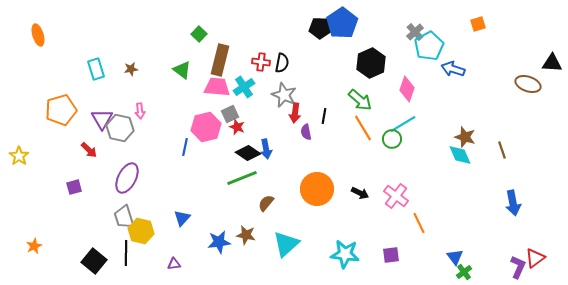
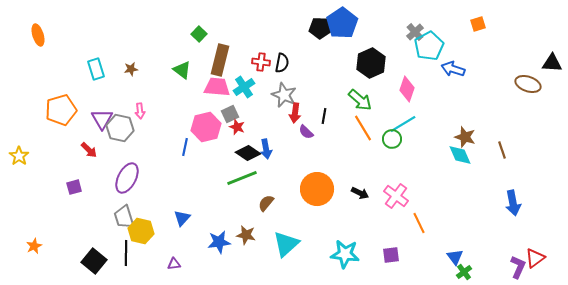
purple semicircle at (306, 132): rotated 35 degrees counterclockwise
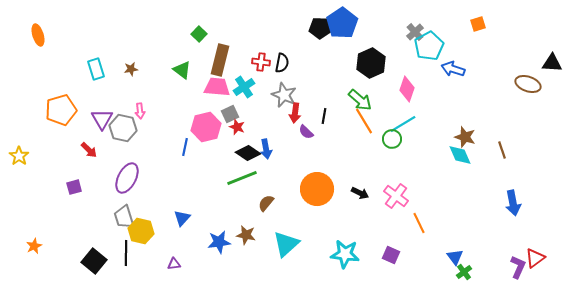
gray hexagon at (120, 128): moved 3 px right
orange line at (363, 128): moved 1 px right, 7 px up
purple square at (391, 255): rotated 30 degrees clockwise
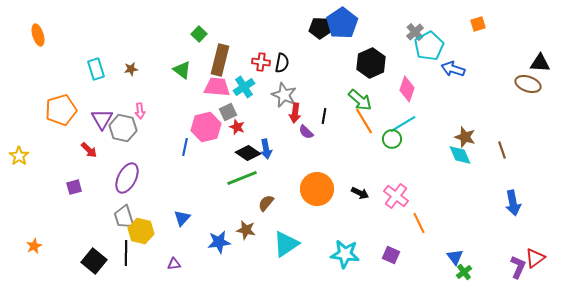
black triangle at (552, 63): moved 12 px left
gray square at (230, 114): moved 2 px left, 2 px up
brown star at (246, 235): moved 5 px up
cyan triangle at (286, 244): rotated 8 degrees clockwise
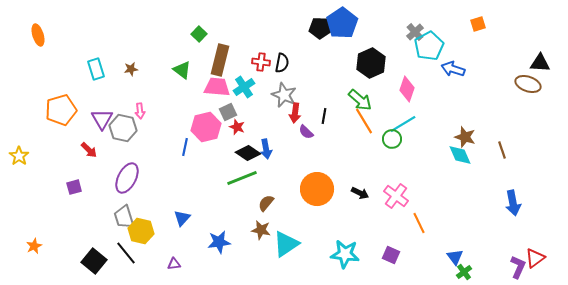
brown star at (246, 230): moved 15 px right
black line at (126, 253): rotated 40 degrees counterclockwise
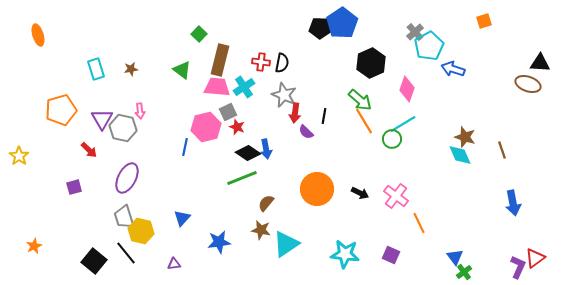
orange square at (478, 24): moved 6 px right, 3 px up
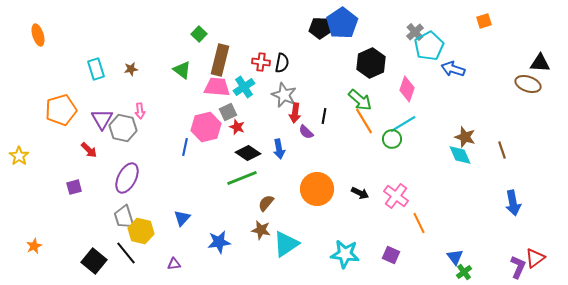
blue arrow at (266, 149): moved 13 px right
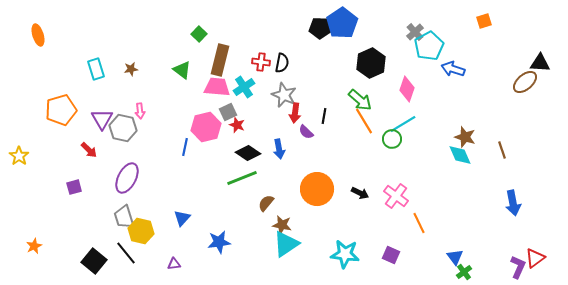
brown ellipse at (528, 84): moved 3 px left, 2 px up; rotated 60 degrees counterclockwise
red star at (237, 127): moved 2 px up
brown star at (261, 230): moved 21 px right, 5 px up
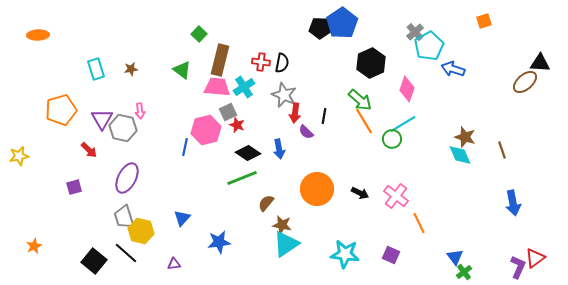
orange ellipse at (38, 35): rotated 75 degrees counterclockwise
pink hexagon at (206, 127): moved 3 px down
yellow star at (19, 156): rotated 24 degrees clockwise
black line at (126, 253): rotated 10 degrees counterclockwise
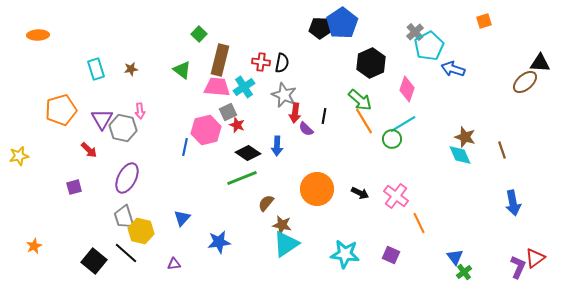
purple semicircle at (306, 132): moved 3 px up
blue arrow at (279, 149): moved 2 px left, 3 px up; rotated 12 degrees clockwise
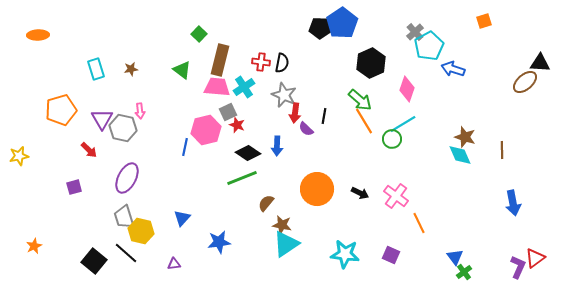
brown line at (502, 150): rotated 18 degrees clockwise
